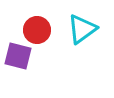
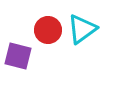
red circle: moved 11 px right
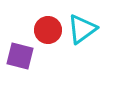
purple square: moved 2 px right
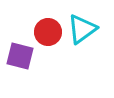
red circle: moved 2 px down
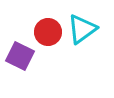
purple square: rotated 12 degrees clockwise
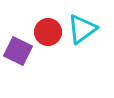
purple square: moved 2 px left, 5 px up
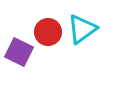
purple square: moved 1 px right, 1 px down
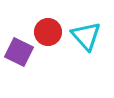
cyan triangle: moved 4 px right, 7 px down; rotated 36 degrees counterclockwise
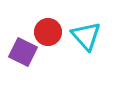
purple square: moved 4 px right
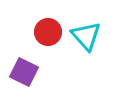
purple square: moved 1 px right, 20 px down
